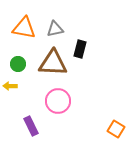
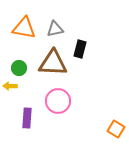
green circle: moved 1 px right, 4 px down
purple rectangle: moved 4 px left, 8 px up; rotated 30 degrees clockwise
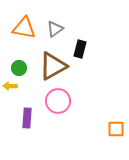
gray triangle: rotated 24 degrees counterclockwise
brown triangle: moved 3 px down; rotated 32 degrees counterclockwise
orange square: rotated 30 degrees counterclockwise
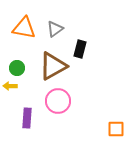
green circle: moved 2 px left
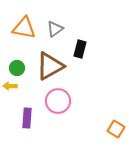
brown triangle: moved 3 px left
orange square: rotated 30 degrees clockwise
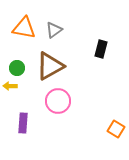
gray triangle: moved 1 px left, 1 px down
black rectangle: moved 21 px right
purple rectangle: moved 4 px left, 5 px down
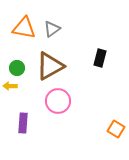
gray triangle: moved 2 px left, 1 px up
black rectangle: moved 1 px left, 9 px down
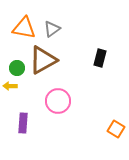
brown triangle: moved 7 px left, 6 px up
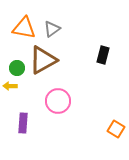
black rectangle: moved 3 px right, 3 px up
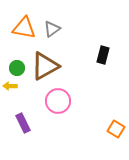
brown triangle: moved 2 px right, 6 px down
purple rectangle: rotated 30 degrees counterclockwise
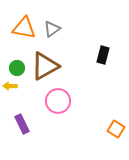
purple rectangle: moved 1 px left, 1 px down
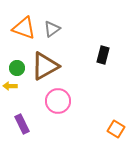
orange triangle: rotated 10 degrees clockwise
